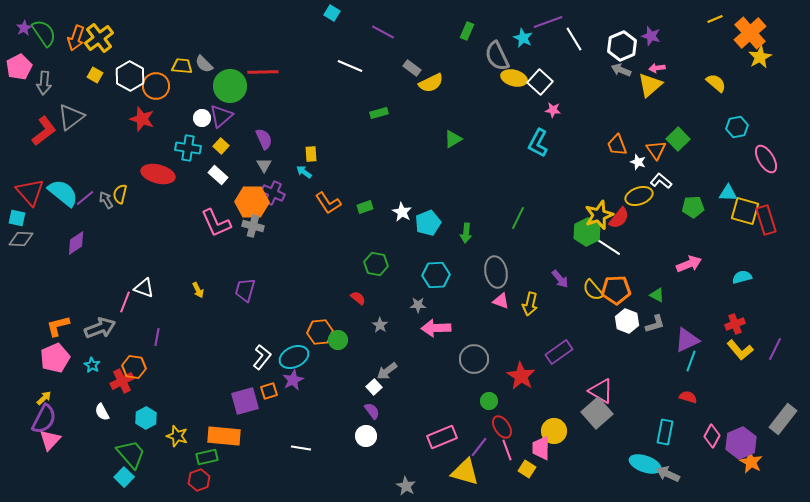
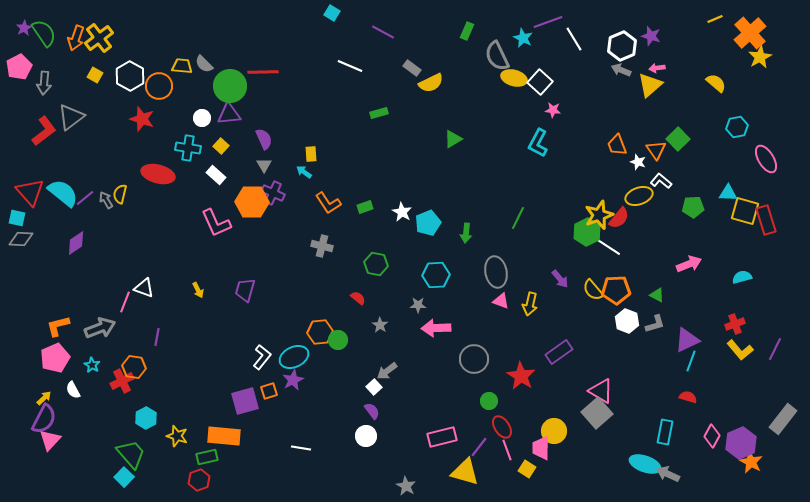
orange circle at (156, 86): moved 3 px right
purple triangle at (221, 116): moved 8 px right, 2 px up; rotated 35 degrees clockwise
white rectangle at (218, 175): moved 2 px left
gray cross at (253, 226): moved 69 px right, 20 px down
white semicircle at (102, 412): moved 29 px left, 22 px up
pink rectangle at (442, 437): rotated 8 degrees clockwise
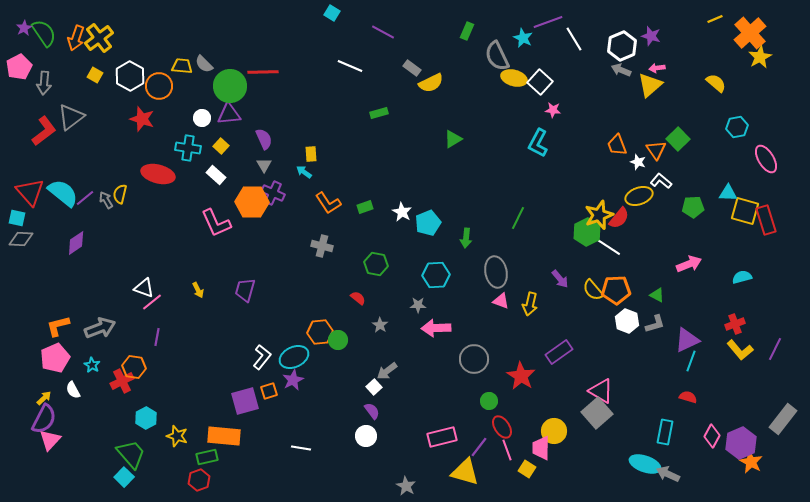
green arrow at (466, 233): moved 5 px down
pink line at (125, 302): moved 27 px right; rotated 30 degrees clockwise
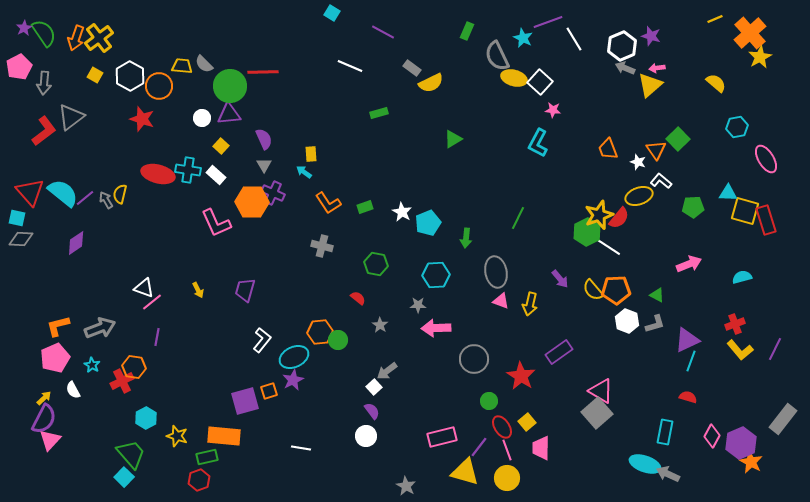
gray arrow at (621, 70): moved 4 px right, 2 px up
orange trapezoid at (617, 145): moved 9 px left, 4 px down
cyan cross at (188, 148): moved 22 px down
white L-shape at (262, 357): moved 17 px up
yellow circle at (554, 431): moved 47 px left, 47 px down
yellow square at (527, 469): moved 47 px up; rotated 18 degrees clockwise
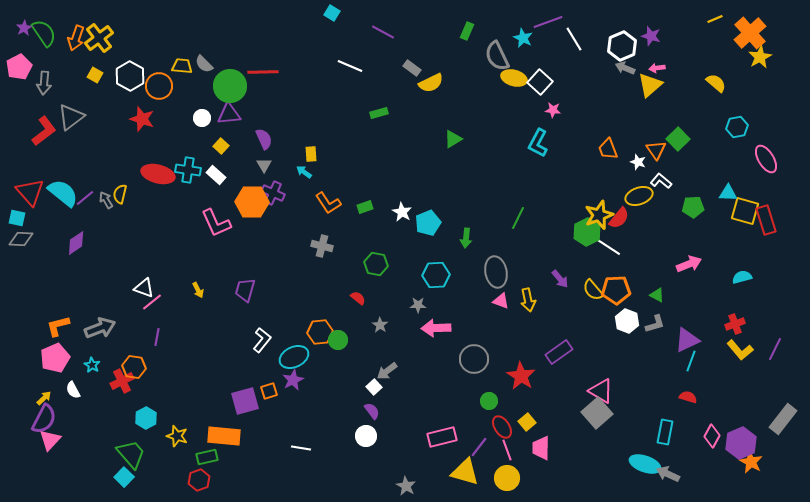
yellow arrow at (530, 304): moved 2 px left, 4 px up; rotated 25 degrees counterclockwise
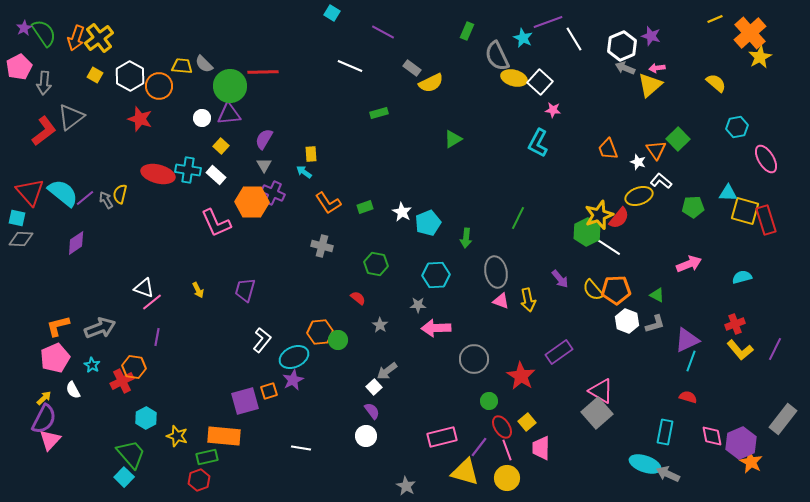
red star at (142, 119): moved 2 px left
purple semicircle at (264, 139): rotated 125 degrees counterclockwise
pink diamond at (712, 436): rotated 40 degrees counterclockwise
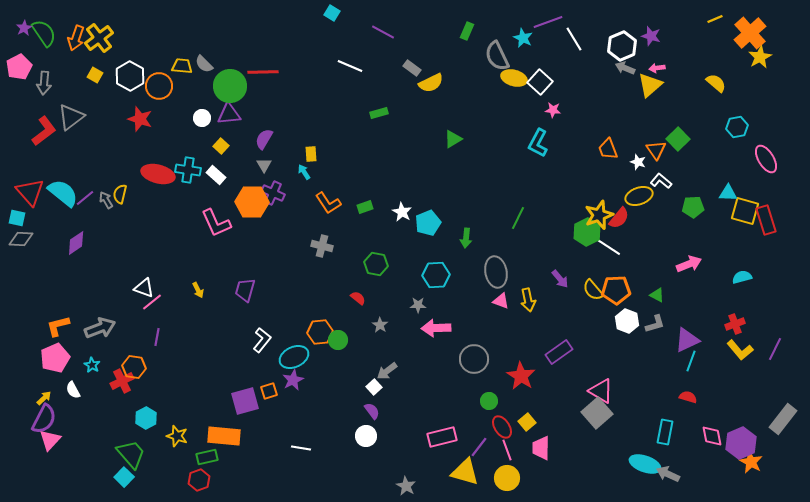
cyan arrow at (304, 172): rotated 21 degrees clockwise
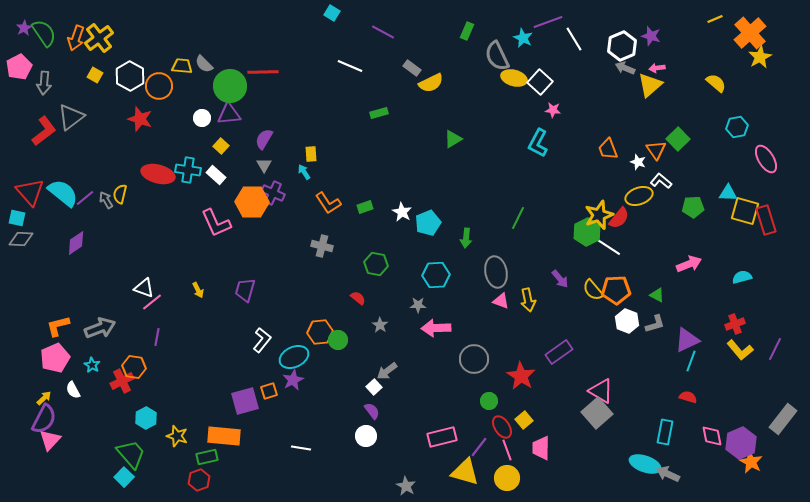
yellow square at (527, 422): moved 3 px left, 2 px up
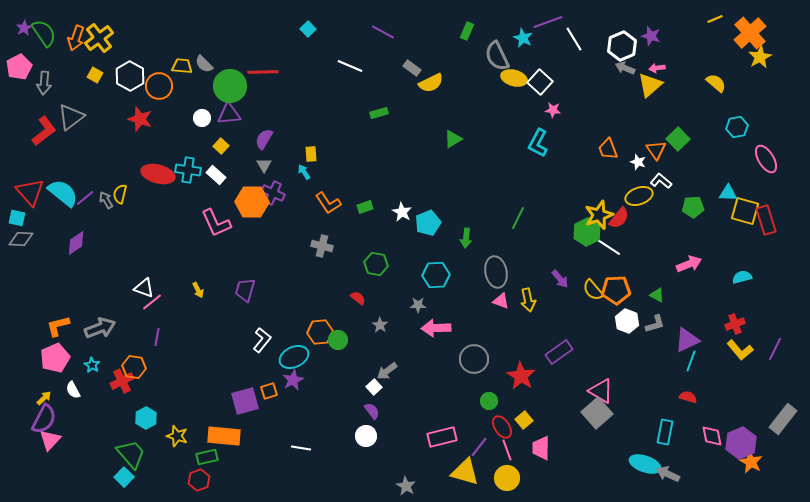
cyan square at (332, 13): moved 24 px left, 16 px down; rotated 14 degrees clockwise
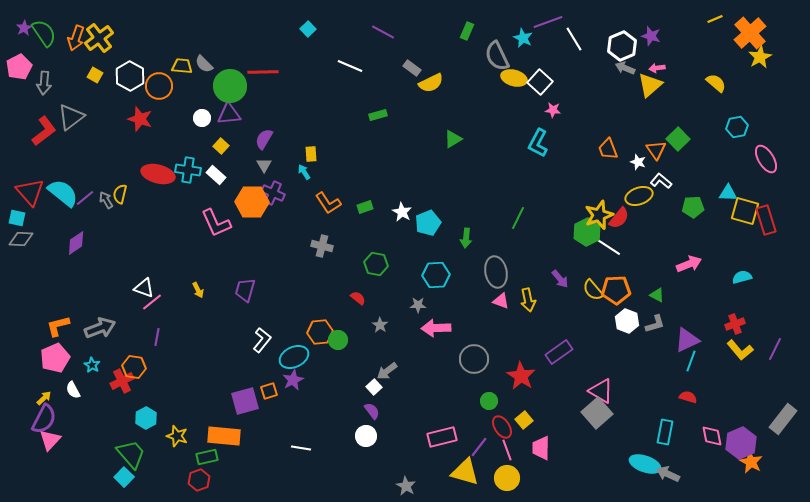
green rectangle at (379, 113): moved 1 px left, 2 px down
